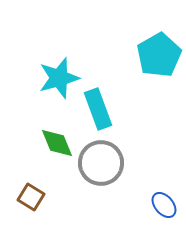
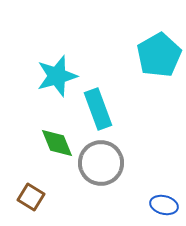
cyan star: moved 2 px left, 2 px up
blue ellipse: rotated 36 degrees counterclockwise
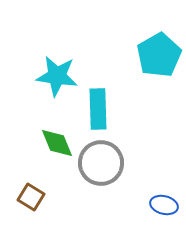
cyan star: rotated 24 degrees clockwise
cyan rectangle: rotated 18 degrees clockwise
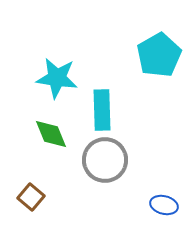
cyan star: moved 2 px down
cyan rectangle: moved 4 px right, 1 px down
green diamond: moved 6 px left, 9 px up
gray circle: moved 4 px right, 3 px up
brown square: rotated 8 degrees clockwise
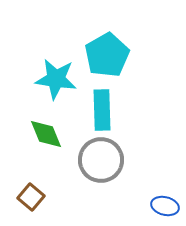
cyan pentagon: moved 52 px left
cyan star: moved 1 px left, 1 px down
green diamond: moved 5 px left
gray circle: moved 4 px left
blue ellipse: moved 1 px right, 1 px down
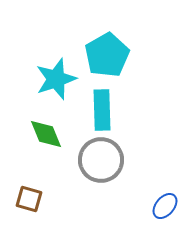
cyan star: rotated 27 degrees counterclockwise
brown square: moved 2 px left, 2 px down; rotated 24 degrees counterclockwise
blue ellipse: rotated 64 degrees counterclockwise
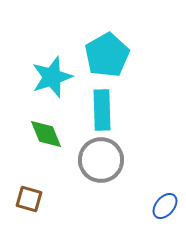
cyan star: moved 4 px left, 2 px up
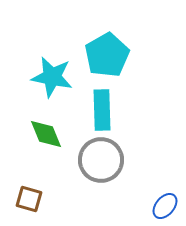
cyan star: rotated 30 degrees clockwise
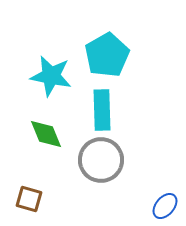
cyan star: moved 1 px left, 1 px up
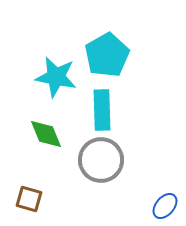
cyan star: moved 5 px right, 1 px down
